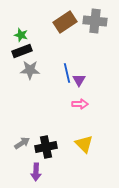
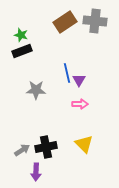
gray star: moved 6 px right, 20 px down
gray arrow: moved 7 px down
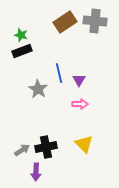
blue line: moved 8 px left
gray star: moved 2 px right, 1 px up; rotated 30 degrees clockwise
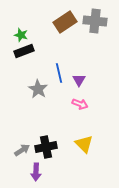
black rectangle: moved 2 px right
pink arrow: rotated 21 degrees clockwise
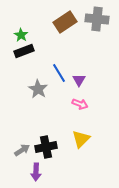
gray cross: moved 2 px right, 2 px up
green star: rotated 16 degrees clockwise
blue line: rotated 18 degrees counterclockwise
yellow triangle: moved 3 px left, 5 px up; rotated 30 degrees clockwise
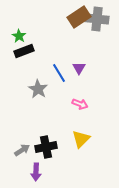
brown rectangle: moved 14 px right, 5 px up
green star: moved 2 px left, 1 px down
purple triangle: moved 12 px up
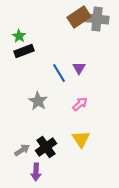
gray star: moved 12 px down
pink arrow: rotated 63 degrees counterclockwise
yellow triangle: rotated 18 degrees counterclockwise
black cross: rotated 25 degrees counterclockwise
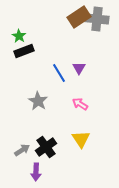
pink arrow: rotated 105 degrees counterclockwise
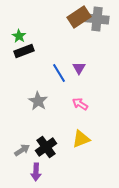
yellow triangle: rotated 42 degrees clockwise
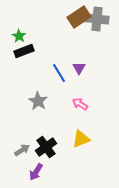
purple arrow: rotated 30 degrees clockwise
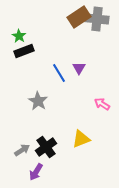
pink arrow: moved 22 px right
